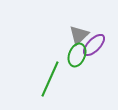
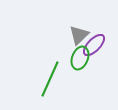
green ellipse: moved 3 px right, 3 px down
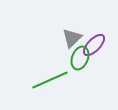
gray triangle: moved 7 px left, 3 px down
green line: moved 1 px down; rotated 42 degrees clockwise
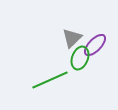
purple ellipse: moved 1 px right
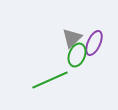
purple ellipse: moved 1 px left, 2 px up; rotated 20 degrees counterclockwise
green ellipse: moved 3 px left, 3 px up
